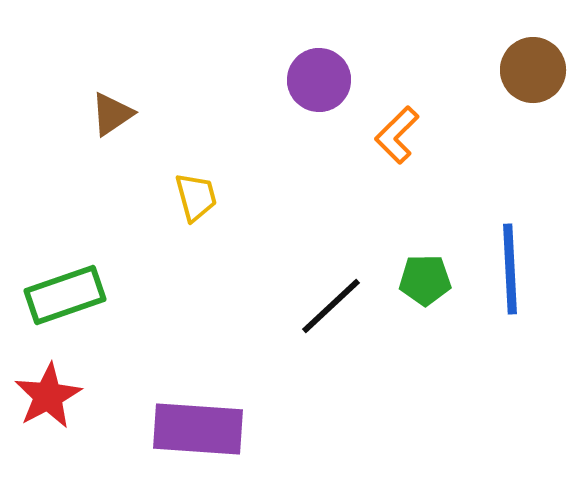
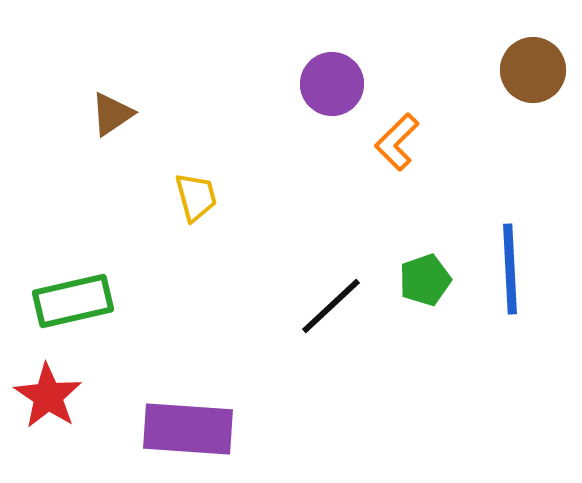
purple circle: moved 13 px right, 4 px down
orange L-shape: moved 7 px down
green pentagon: rotated 18 degrees counterclockwise
green rectangle: moved 8 px right, 6 px down; rotated 6 degrees clockwise
red star: rotated 10 degrees counterclockwise
purple rectangle: moved 10 px left
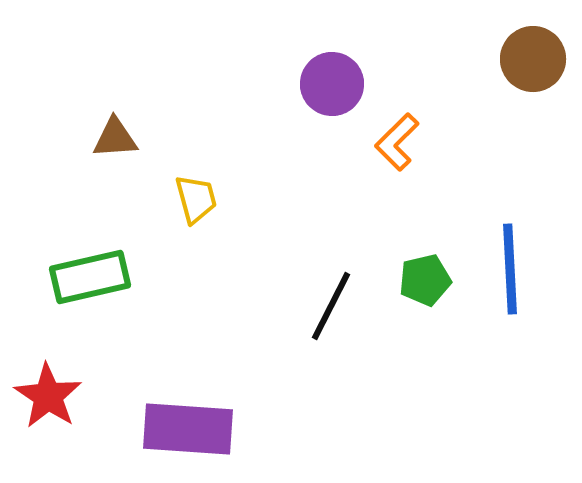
brown circle: moved 11 px up
brown triangle: moved 3 px right, 24 px down; rotated 30 degrees clockwise
yellow trapezoid: moved 2 px down
green pentagon: rotated 6 degrees clockwise
green rectangle: moved 17 px right, 24 px up
black line: rotated 20 degrees counterclockwise
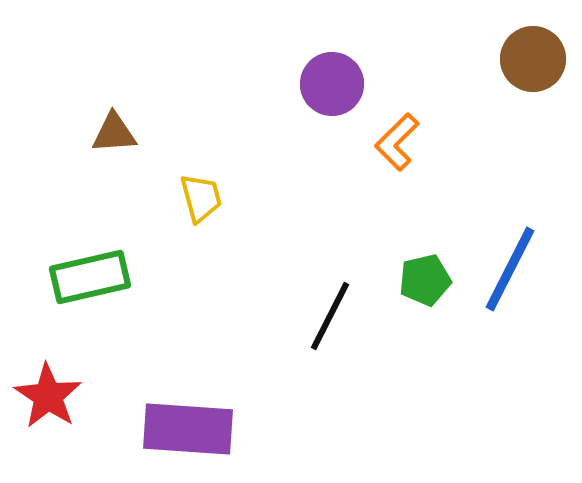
brown triangle: moved 1 px left, 5 px up
yellow trapezoid: moved 5 px right, 1 px up
blue line: rotated 30 degrees clockwise
black line: moved 1 px left, 10 px down
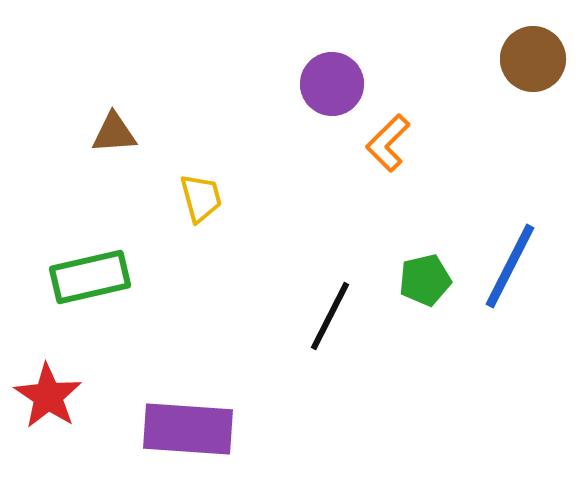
orange L-shape: moved 9 px left, 1 px down
blue line: moved 3 px up
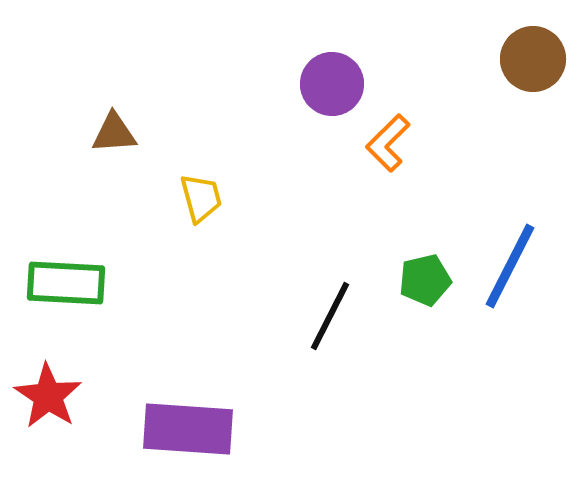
green rectangle: moved 24 px left, 6 px down; rotated 16 degrees clockwise
